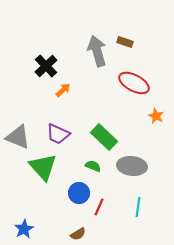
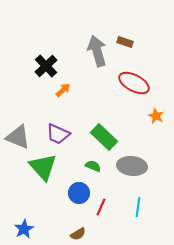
red line: moved 2 px right
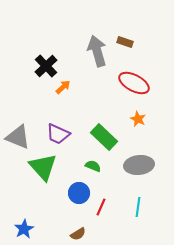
orange arrow: moved 3 px up
orange star: moved 18 px left, 3 px down
gray ellipse: moved 7 px right, 1 px up; rotated 12 degrees counterclockwise
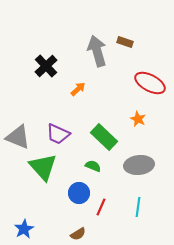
red ellipse: moved 16 px right
orange arrow: moved 15 px right, 2 px down
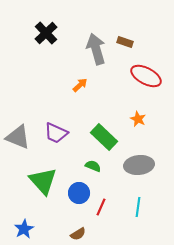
gray arrow: moved 1 px left, 2 px up
black cross: moved 33 px up
red ellipse: moved 4 px left, 7 px up
orange arrow: moved 2 px right, 4 px up
purple trapezoid: moved 2 px left, 1 px up
green triangle: moved 14 px down
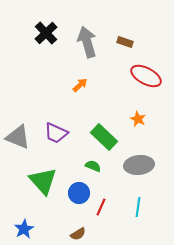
gray arrow: moved 9 px left, 7 px up
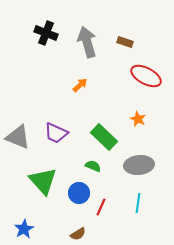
black cross: rotated 25 degrees counterclockwise
cyan line: moved 4 px up
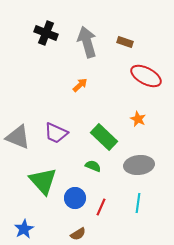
blue circle: moved 4 px left, 5 px down
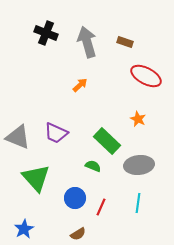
green rectangle: moved 3 px right, 4 px down
green triangle: moved 7 px left, 3 px up
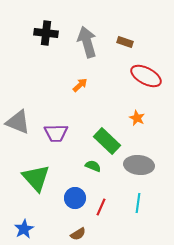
black cross: rotated 15 degrees counterclockwise
orange star: moved 1 px left, 1 px up
purple trapezoid: rotated 25 degrees counterclockwise
gray triangle: moved 15 px up
gray ellipse: rotated 12 degrees clockwise
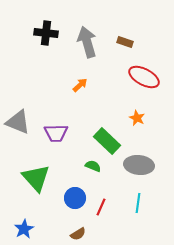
red ellipse: moved 2 px left, 1 px down
